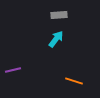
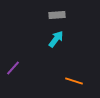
gray rectangle: moved 2 px left
purple line: moved 2 px up; rotated 35 degrees counterclockwise
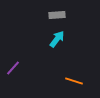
cyan arrow: moved 1 px right
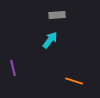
cyan arrow: moved 7 px left, 1 px down
purple line: rotated 56 degrees counterclockwise
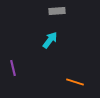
gray rectangle: moved 4 px up
orange line: moved 1 px right, 1 px down
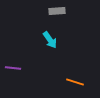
cyan arrow: rotated 108 degrees clockwise
purple line: rotated 70 degrees counterclockwise
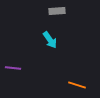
orange line: moved 2 px right, 3 px down
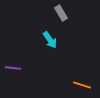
gray rectangle: moved 4 px right, 2 px down; rotated 63 degrees clockwise
orange line: moved 5 px right
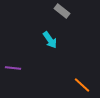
gray rectangle: moved 1 px right, 2 px up; rotated 21 degrees counterclockwise
orange line: rotated 24 degrees clockwise
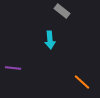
cyan arrow: rotated 30 degrees clockwise
orange line: moved 3 px up
